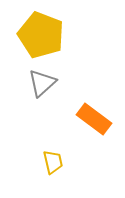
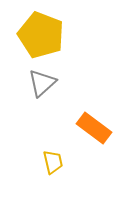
orange rectangle: moved 9 px down
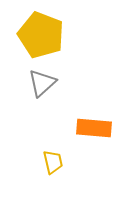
orange rectangle: rotated 32 degrees counterclockwise
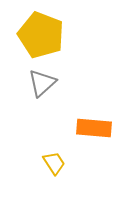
yellow trapezoid: moved 1 px right, 1 px down; rotated 20 degrees counterclockwise
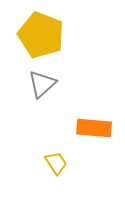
gray triangle: moved 1 px down
yellow trapezoid: moved 2 px right
